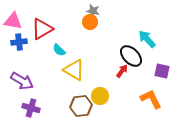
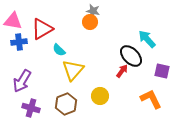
yellow triangle: moved 1 px left; rotated 40 degrees clockwise
purple arrow: rotated 90 degrees clockwise
brown hexagon: moved 15 px left, 2 px up; rotated 15 degrees counterclockwise
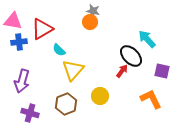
purple arrow: rotated 15 degrees counterclockwise
purple cross: moved 1 px left, 5 px down
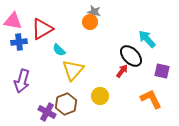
gray star: moved 1 px right, 1 px down
purple cross: moved 17 px right, 1 px up; rotated 12 degrees clockwise
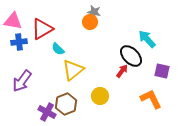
cyan semicircle: moved 1 px left, 1 px up
yellow triangle: rotated 10 degrees clockwise
purple arrow: rotated 20 degrees clockwise
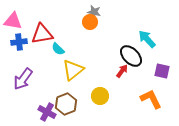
red triangle: moved 5 px down; rotated 20 degrees clockwise
purple arrow: moved 1 px right, 2 px up
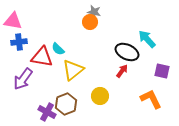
red triangle: moved 23 px down; rotated 20 degrees clockwise
black ellipse: moved 4 px left, 4 px up; rotated 20 degrees counterclockwise
